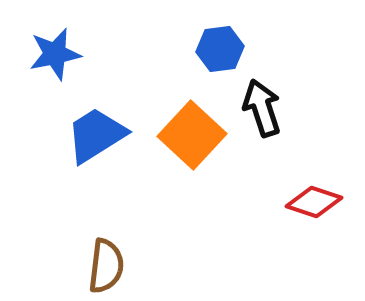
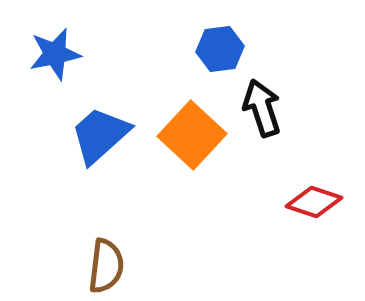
blue trapezoid: moved 4 px right; rotated 10 degrees counterclockwise
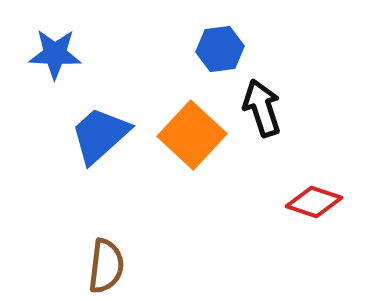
blue star: rotated 14 degrees clockwise
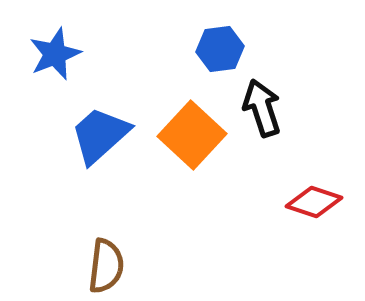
blue star: rotated 24 degrees counterclockwise
